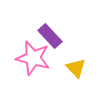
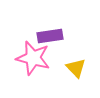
purple rectangle: rotated 55 degrees counterclockwise
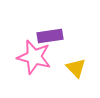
pink star: moved 1 px right, 1 px up
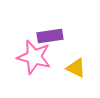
yellow triangle: rotated 20 degrees counterclockwise
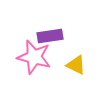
yellow triangle: moved 3 px up
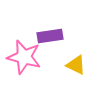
pink star: moved 10 px left
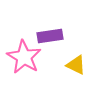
pink star: rotated 16 degrees clockwise
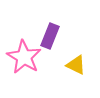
purple rectangle: rotated 60 degrees counterclockwise
